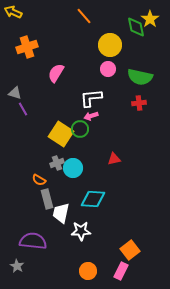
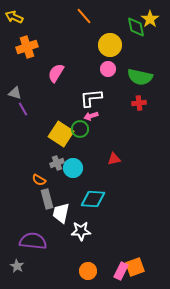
yellow arrow: moved 1 px right, 5 px down
orange square: moved 5 px right, 17 px down; rotated 18 degrees clockwise
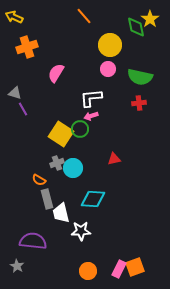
white trapezoid: rotated 25 degrees counterclockwise
pink rectangle: moved 2 px left, 2 px up
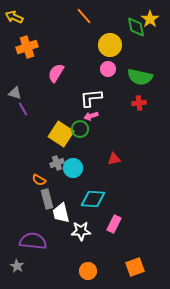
pink rectangle: moved 5 px left, 45 px up
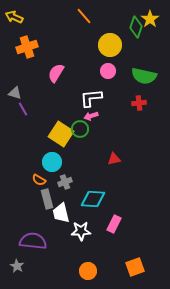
green diamond: rotated 30 degrees clockwise
pink circle: moved 2 px down
green semicircle: moved 4 px right, 1 px up
gray cross: moved 8 px right, 19 px down
cyan circle: moved 21 px left, 6 px up
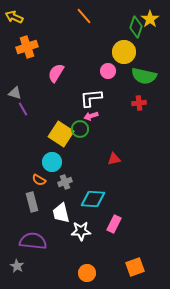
yellow circle: moved 14 px right, 7 px down
gray rectangle: moved 15 px left, 3 px down
orange circle: moved 1 px left, 2 px down
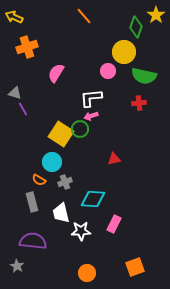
yellow star: moved 6 px right, 4 px up
